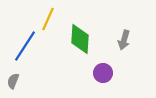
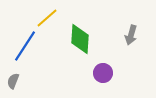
yellow line: moved 1 px left, 1 px up; rotated 25 degrees clockwise
gray arrow: moved 7 px right, 5 px up
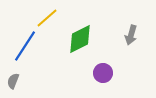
green diamond: rotated 60 degrees clockwise
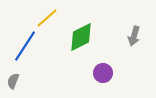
gray arrow: moved 3 px right, 1 px down
green diamond: moved 1 px right, 2 px up
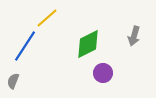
green diamond: moved 7 px right, 7 px down
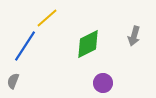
purple circle: moved 10 px down
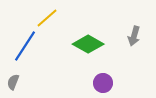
green diamond: rotated 56 degrees clockwise
gray semicircle: moved 1 px down
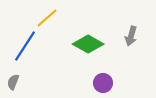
gray arrow: moved 3 px left
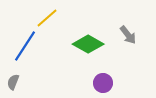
gray arrow: moved 3 px left, 1 px up; rotated 54 degrees counterclockwise
